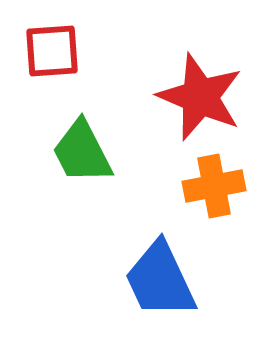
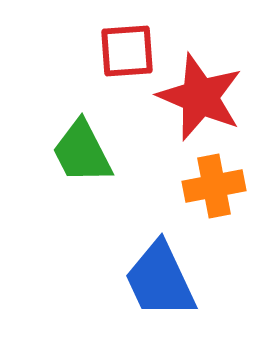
red square: moved 75 px right
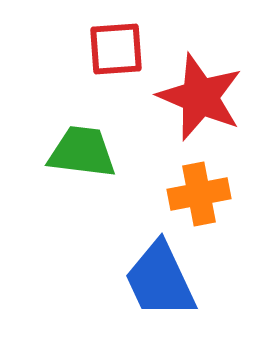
red square: moved 11 px left, 2 px up
green trapezoid: rotated 124 degrees clockwise
orange cross: moved 15 px left, 8 px down
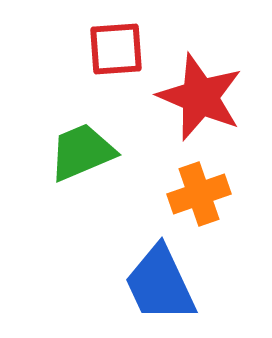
green trapezoid: rotated 30 degrees counterclockwise
orange cross: rotated 8 degrees counterclockwise
blue trapezoid: moved 4 px down
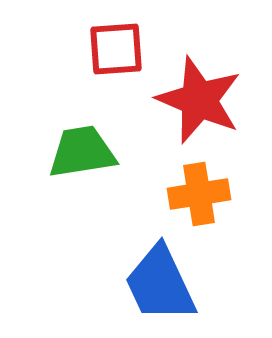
red star: moved 1 px left, 3 px down
green trapezoid: rotated 14 degrees clockwise
orange cross: rotated 10 degrees clockwise
